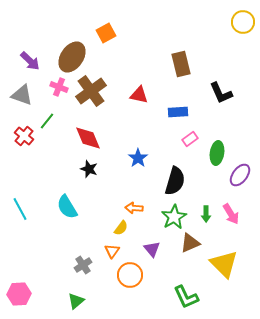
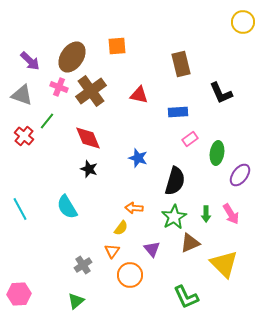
orange square: moved 11 px right, 13 px down; rotated 24 degrees clockwise
blue star: rotated 18 degrees counterclockwise
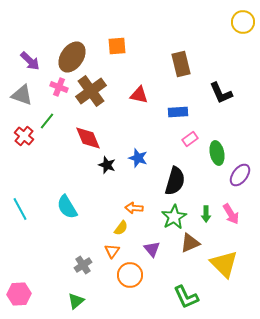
green ellipse: rotated 20 degrees counterclockwise
black star: moved 18 px right, 4 px up
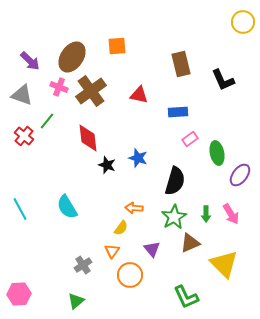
black L-shape: moved 2 px right, 13 px up
red diamond: rotated 16 degrees clockwise
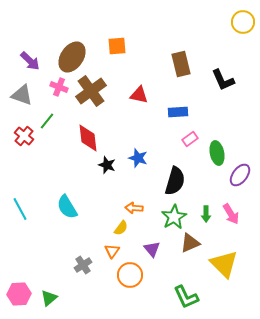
green triangle: moved 27 px left, 3 px up
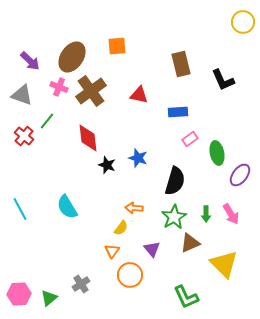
gray cross: moved 2 px left, 19 px down
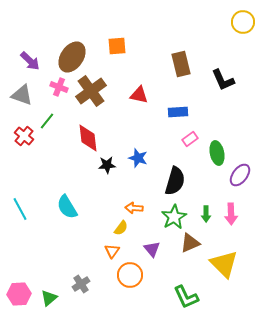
black star: rotated 24 degrees counterclockwise
pink arrow: rotated 30 degrees clockwise
